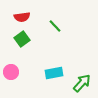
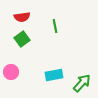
green line: rotated 32 degrees clockwise
cyan rectangle: moved 2 px down
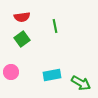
cyan rectangle: moved 2 px left
green arrow: moved 1 px left; rotated 78 degrees clockwise
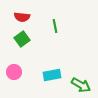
red semicircle: rotated 14 degrees clockwise
pink circle: moved 3 px right
green arrow: moved 2 px down
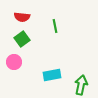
pink circle: moved 10 px up
green arrow: rotated 108 degrees counterclockwise
